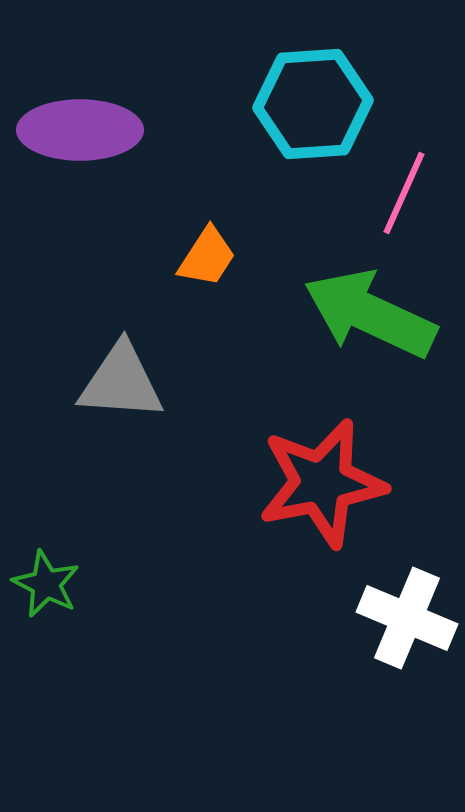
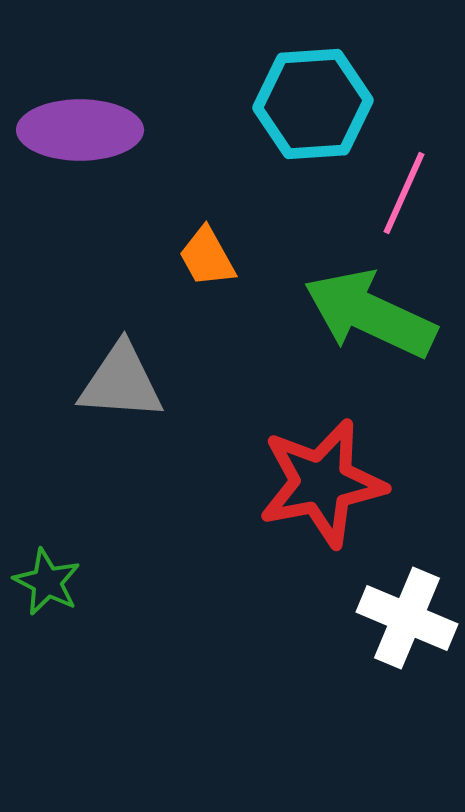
orange trapezoid: rotated 118 degrees clockwise
green star: moved 1 px right, 2 px up
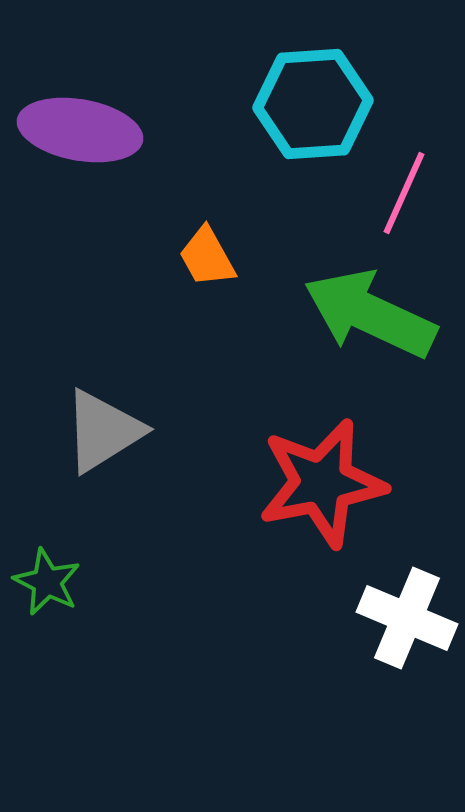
purple ellipse: rotated 10 degrees clockwise
gray triangle: moved 18 px left, 49 px down; rotated 36 degrees counterclockwise
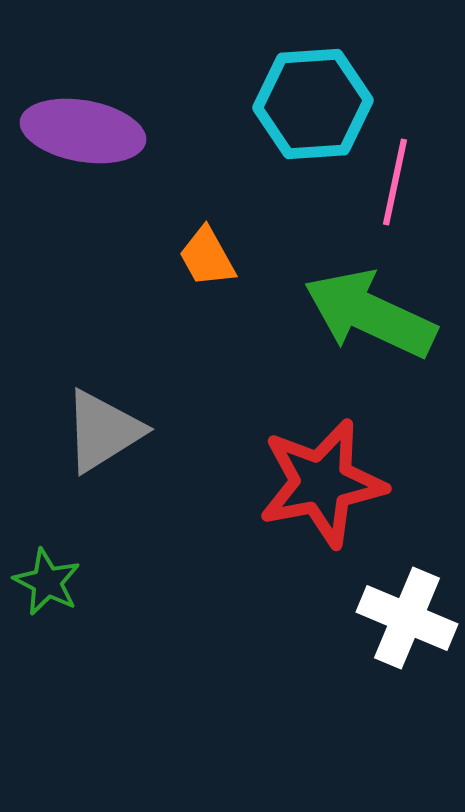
purple ellipse: moved 3 px right, 1 px down
pink line: moved 9 px left, 11 px up; rotated 12 degrees counterclockwise
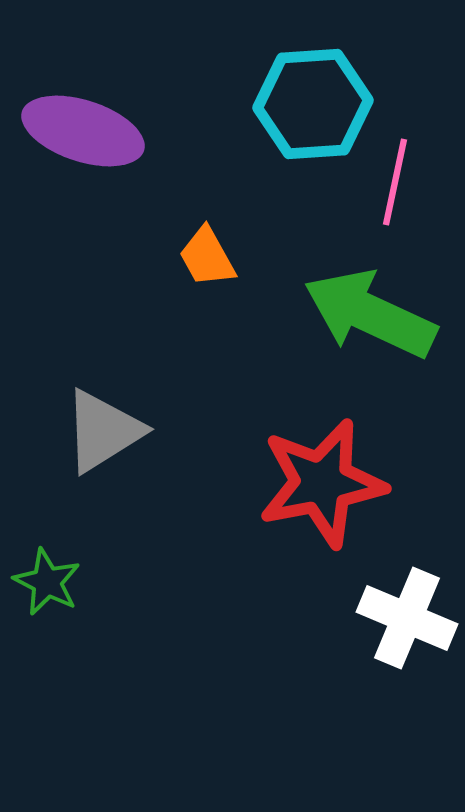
purple ellipse: rotated 8 degrees clockwise
